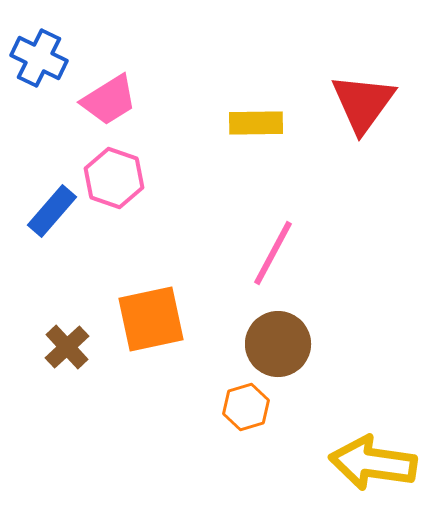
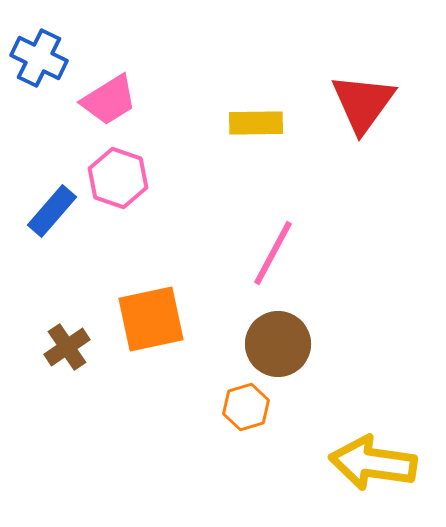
pink hexagon: moved 4 px right
brown cross: rotated 9 degrees clockwise
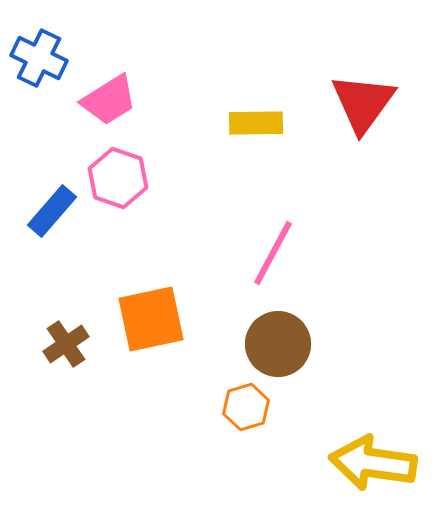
brown cross: moved 1 px left, 3 px up
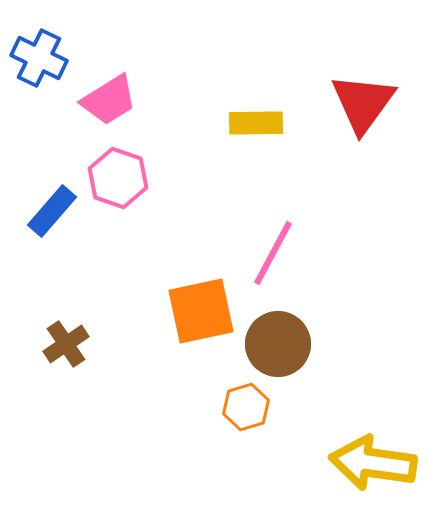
orange square: moved 50 px right, 8 px up
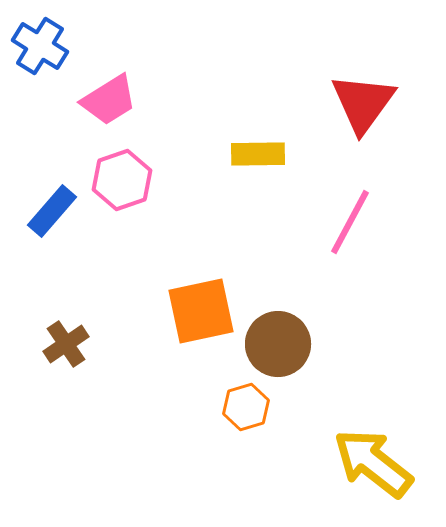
blue cross: moved 1 px right, 12 px up; rotated 6 degrees clockwise
yellow rectangle: moved 2 px right, 31 px down
pink hexagon: moved 4 px right, 2 px down; rotated 22 degrees clockwise
pink line: moved 77 px right, 31 px up
yellow arrow: rotated 30 degrees clockwise
